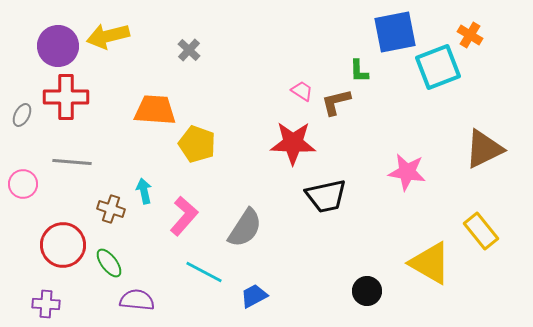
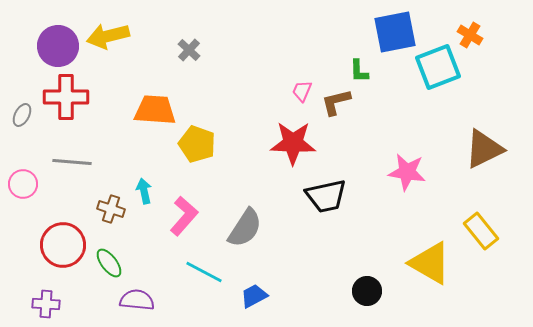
pink trapezoid: rotated 100 degrees counterclockwise
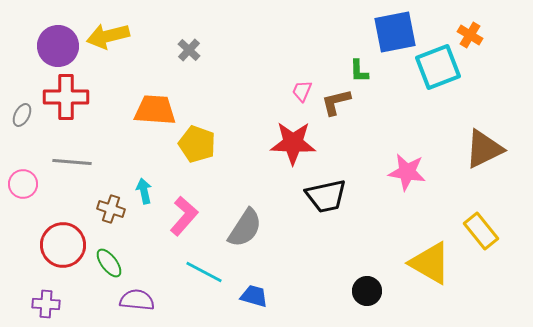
blue trapezoid: rotated 44 degrees clockwise
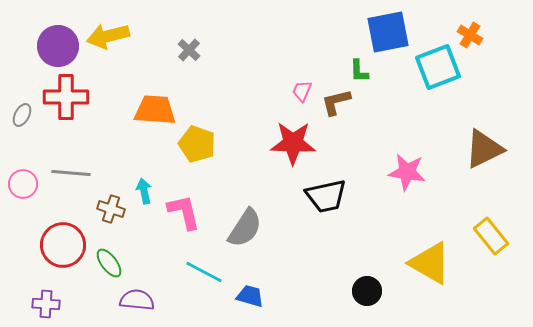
blue square: moved 7 px left
gray line: moved 1 px left, 11 px down
pink L-shape: moved 4 px up; rotated 54 degrees counterclockwise
yellow rectangle: moved 10 px right, 5 px down
blue trapezoid: moved 4 px left
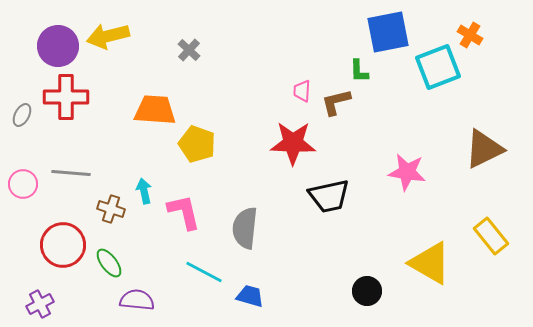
pink trapezoid: rotated 20 degrees counterclockwise
black trapezoid: moved 3 px right
gray semicircle: rotated 153 degrees clockwise
purple cross: moved 6 px left; rotated 32 degrees counterclockwise
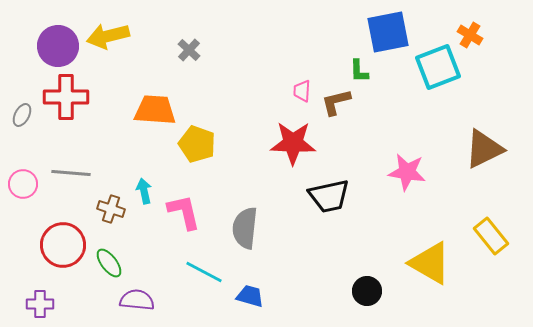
purple cross: rotated 28 degrees clockwise
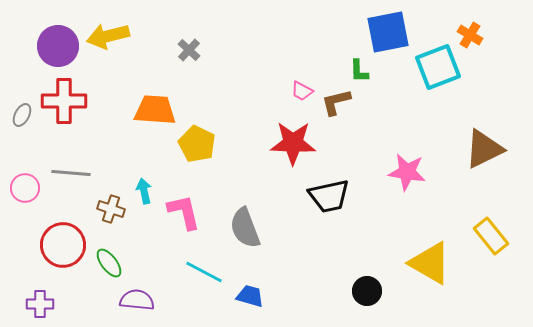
pink trapezoid: rotated 65 degrees counterclockwise
red cross: moved 2 px left, 4 px down
yellow pentagon: rotated 6 degrees clockwise
pink circle: moved 2 px right, 4 px down
gray semicircle: rotated 27 degrees counterclockwise
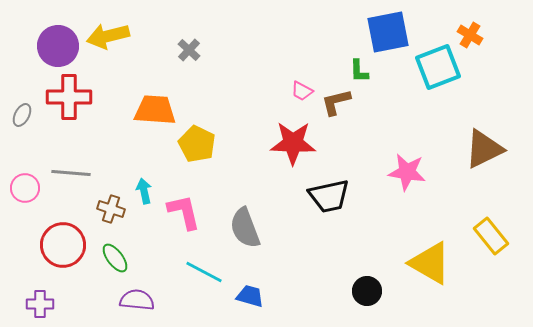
red cross: moved 5 px right, 4 px up
green ellipse: moved 6 px right, 5 px up
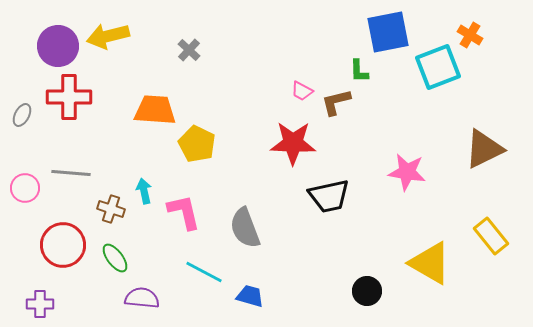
purple semicircle: moved 5 px right, 2 px up
